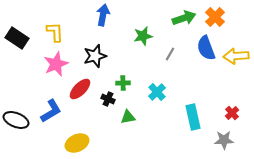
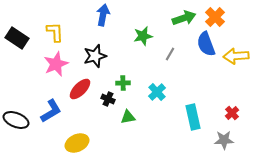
blue semicircle: moved 4 px up
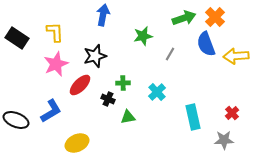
red ellipse: moved 4 px up
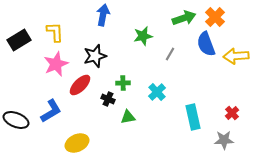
black rectangle: moved 2 px right, 2 px down; rotated 65 degrees counterclockwise
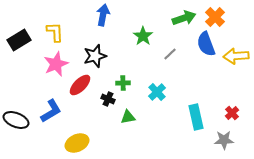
green star: rotated 24 degrees counterclockwise
gray line: rotated 16 degrees clockwise
cyan rectangle: moved 3 px right
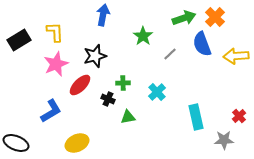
blue semicircle: moved 4 px left
red cross: moved 7 px right, 3 px down
black ellipse: moved 23 px down
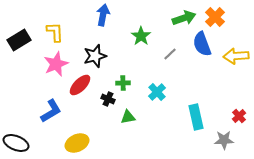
green star: moved 2 px left
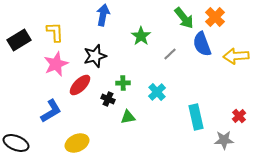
green arrow: rotated 70 degrees clockwise
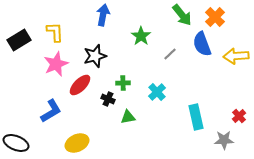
green arrow: moved 2 px left, 3 px up
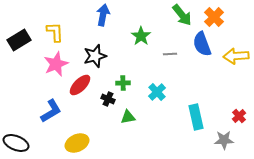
orange cross: moved 1 px left
gray line: rotated 40 degrees clockwise
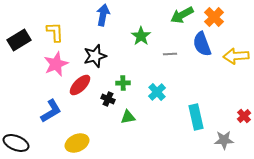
green arrow: rotated 100 degrees clockwise
red cross: moved 5 px right
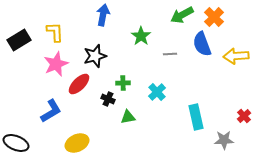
red ellipse: moved 1 px left, 1 px up
